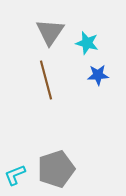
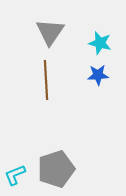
cyan star: moved 13 px right
brown line: rotated 12 degrees clockwise
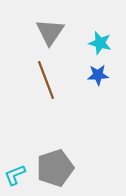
brown line: rotated 18 degrees counterclockwise
gray pentagon: moved 1 px left, 1 px up
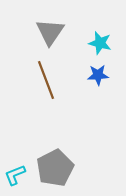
gray pentagon: rotated 9 degrees counterclockwise
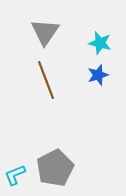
gray triangle: moved 5 px left
blue star: rotated 15 degrees counterclockwise
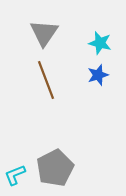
gray triangle: moved 1 px left, 1 px down
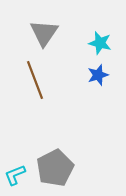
brown line: moved 11 px left
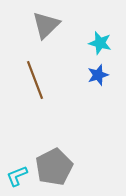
gray triangle: moved 2 px right, 8 px up; rotated 12 degrees clockwise
gray pentagon: moved 1 px left, 1 px up
cyan L-shape: moved 2 px right, 1 px down
